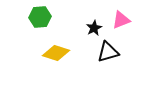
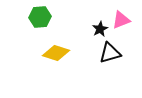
black star: moved 6 px right, 1 px down
black triangle: moved 2 px right, 1 px down
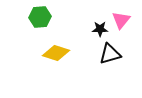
pink triangle: rotated 30 degrees counterclockwise
black star: rotated 28 degrees clockwise
black triangle: moved 1 px down
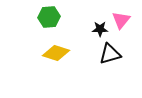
green hexagon: moved 9 px right
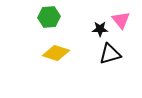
pink triangle: rotated 18 degrees counterclockwise
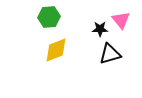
yellow diamond: moved 3 px up; rotated 40 degrees counterclockwise
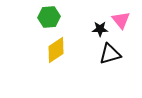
yellow diamond: rotated 12 degrees counterclockwise
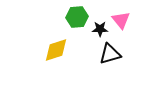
green hexagon: moved 28 px right
yellow diamond: rotated 16 degrees clockwise
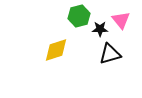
green hexagon: moved 2 px right, 1 px up; rotated 10 degrees counterclockwise
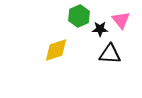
green hexagon: rotated 10 degrees counterclockwise
black triangle: rotated 20 degrees clockwise
